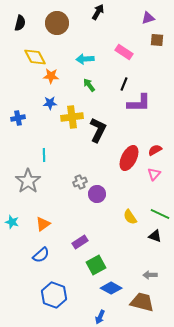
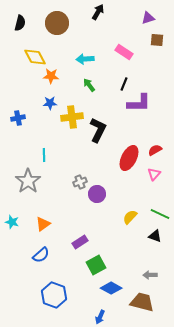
yellow semicircle: rotated 77 degrees clockwise
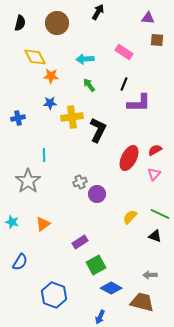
purple triangle: rotated 24 degrees clockwise
blue semicircle: moved 21 px left, 7 px down; rotated 18 degrees counterclockwise
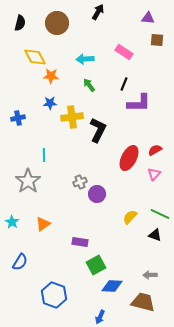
cyan star: rotated 16 degrees clockwise
black triangle: moved 1 px up
purple rectangle: rotated 42 degrees clockwise
blue diamond: moved 1 px right, 2 px up; rotated 25 degrees counterclockwise
brown trapezoid: moved 1 px right
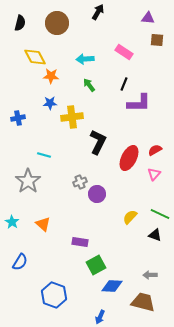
black L-shape: moved 12 px down
cyan line: rotated 72 degrees counterclockwise
orange triangle: rotated 42 degrees counterclockwise
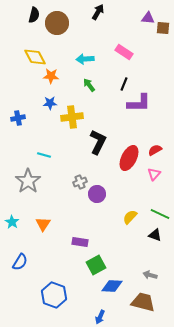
black semicircle: moved 14 px right, 8 px up
brown square: moved 6 px right, 12 px up
orange triangle: rotated 21 degrees clockwise
gray arrow: rotated 16 degrees clockwise
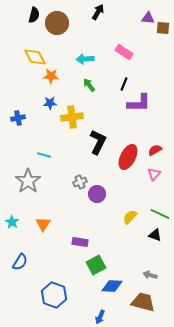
red ellipse: moved 1 px left, 1 px up
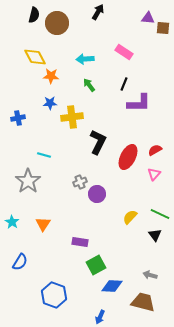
black triangle: rotated 32 degrees clockwise
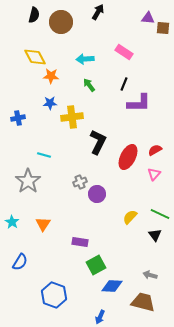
brown circle: moved 4 px right, 1 px up
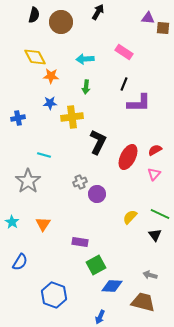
green arrow: moved 3 px left, 2 px down; rotated 136 degrees counterclockwise
